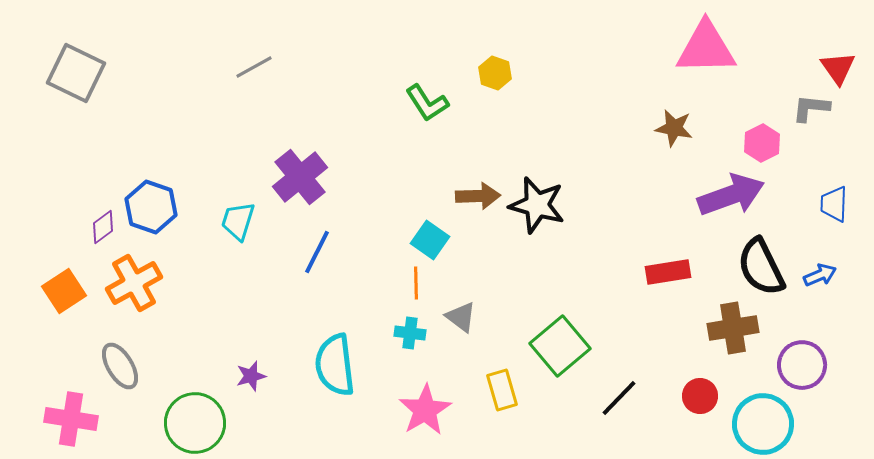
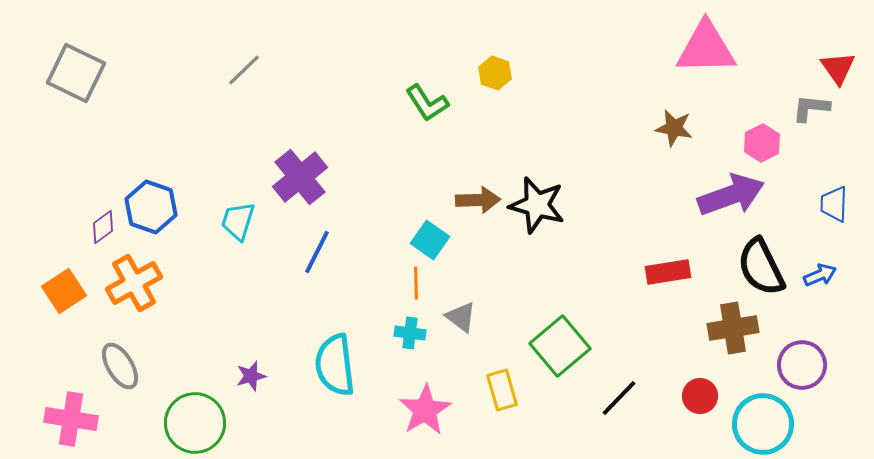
gray line: moved 10 px left, 3 px down; rotated 15 degrees counterclockwise
brown arrow: moved 4 px down
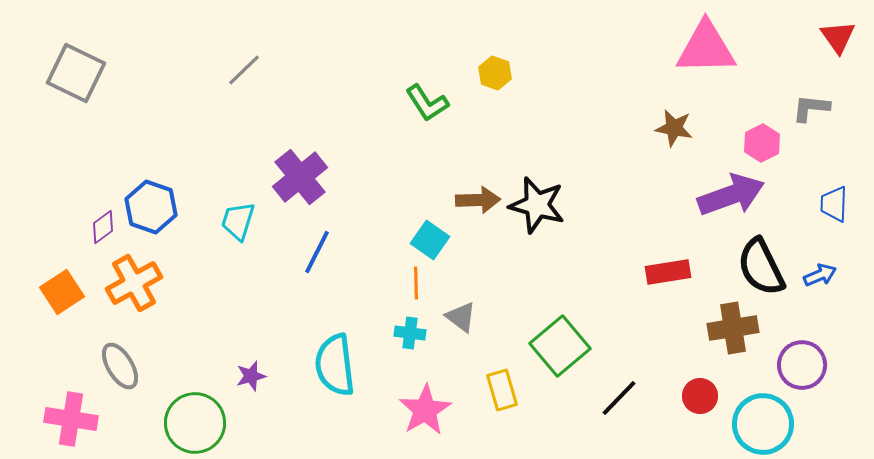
red triangle: moved 31 px up
orange square: moved 2 px left, 1 px down
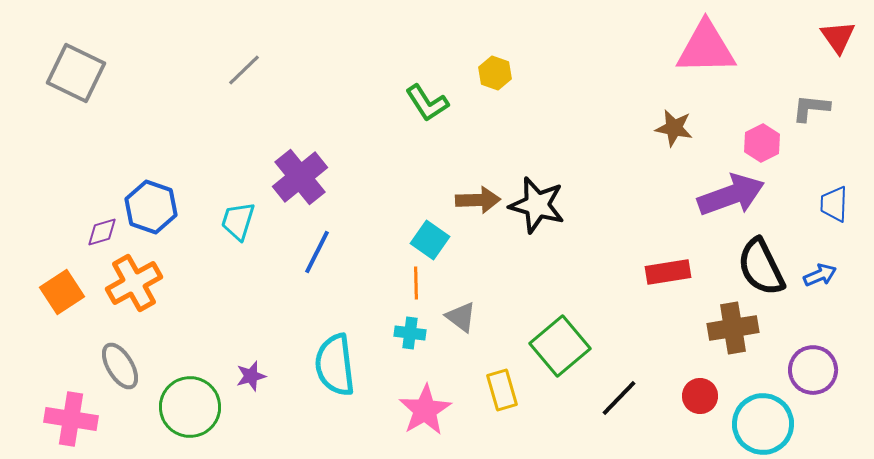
purple diamond: moved 1 px left, 5 px down; rotated 20 degrees clockwise
purple circle: moved 11 px right, 5 px down
green circle: moved 5 px left, 16 px up
